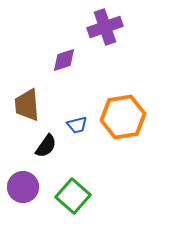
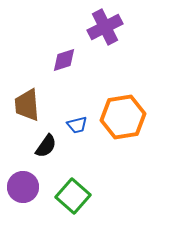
purple cross: rotated 8 degrees counterclockwise
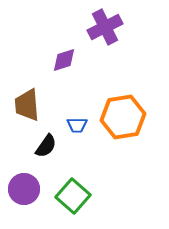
blue trapezoid: rotated 15 degrees clockwise
purple circle: moved 1 px right, 2 px down
